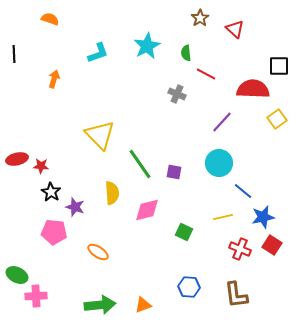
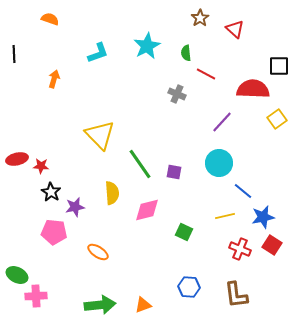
purple star: rotated 30 degrees counterclockwise
yellow line: moved 2 px right, 1 px up
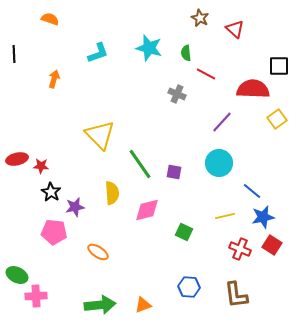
brown star: rotated 12 degrees counterclockwise
cyan star: moved 2 px right, 2 px down; rotated 28 degrees counterclockwise
blue line: moved 9 px right
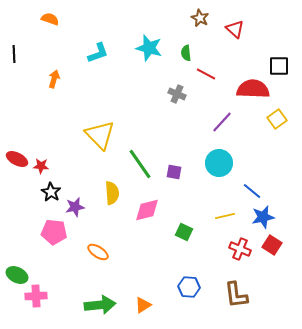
red ellipse: rotated 40 degrees clockwise
orange triangle: rotated 12 degrees counterclockwise
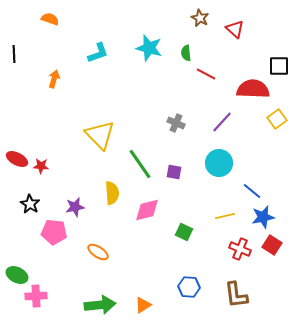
gray cross: moved 1 px left, 29 px down
black star: moved 21 px left, 12 px down
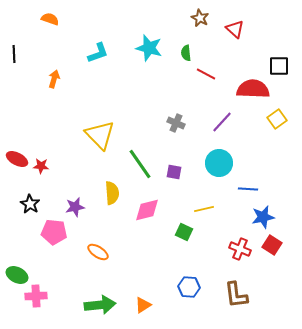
blue line: moved 4 px left, 2 px up; rotated 36 degrees counterclockwise
yellow line: moved 21 px left, 7 px up
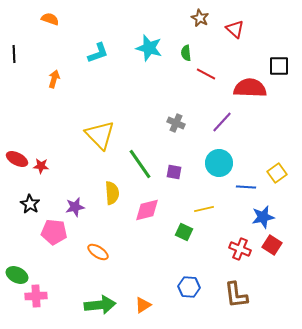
red semicircle: moved 3 px left, 1 px up
yellow square: moved 54 px down
blue line: moved 2 px left, 2 px up
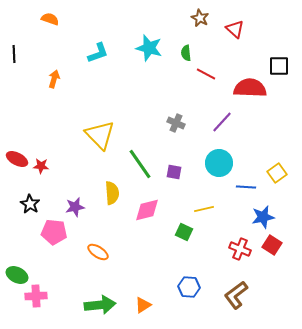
brown L-shape: rotated 60 degrees clockwise
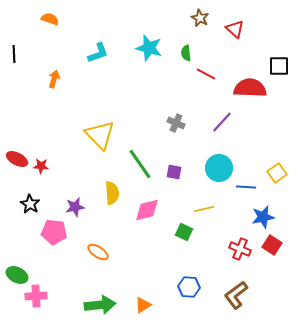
cyan circle: moved 5 px down
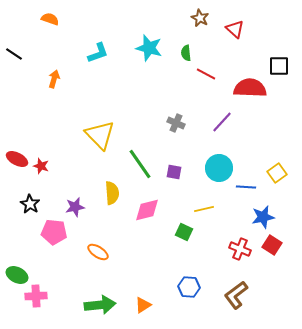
black line: rotated 54 degrees counterclockwise
red star: rotated 14 degrees clockwise
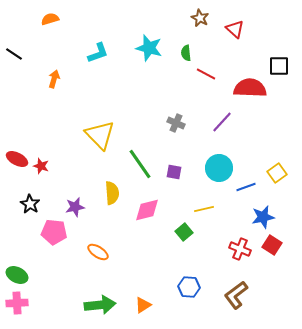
orange semicircle: rotated 36 degrees counterclockwise
blue line: rotated 24 degrees counterclockwise
green square: rotated 24 degrees clockwise
pink cross: moved 19 px left, 7 px down
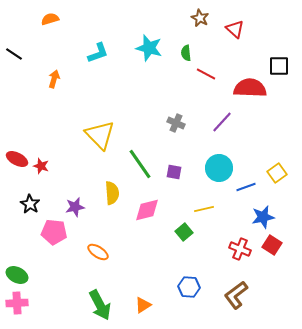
green arrow: rotated 68 degrees clockwise
